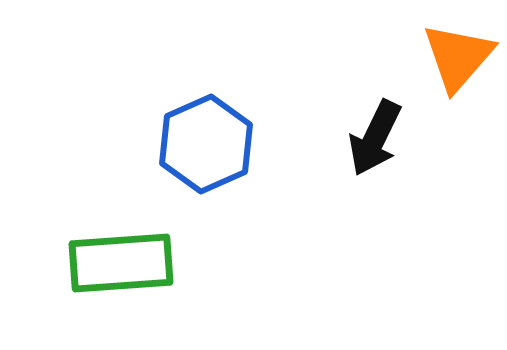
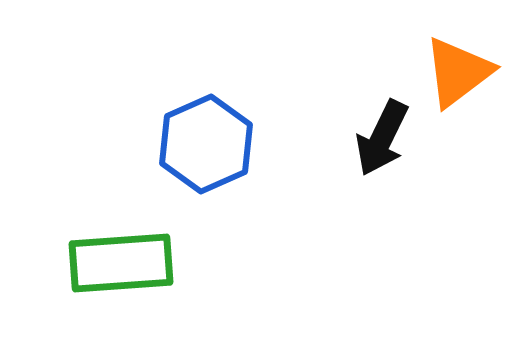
orange triangle: moved 15 px down; rotated 12 degrees clockwise
black arrow: moved 7 px right
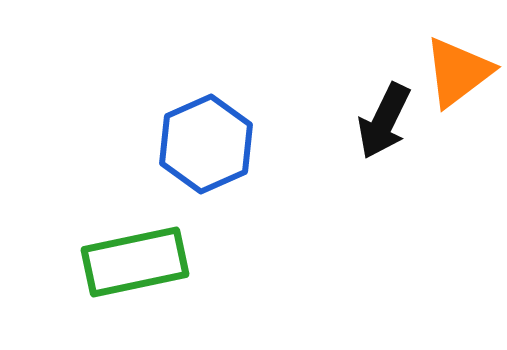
black arrow: moved 2 px right, 17 px up
green rectangle: moved 14 px right, 1 px up; rotated 8 degrees counterclockwise
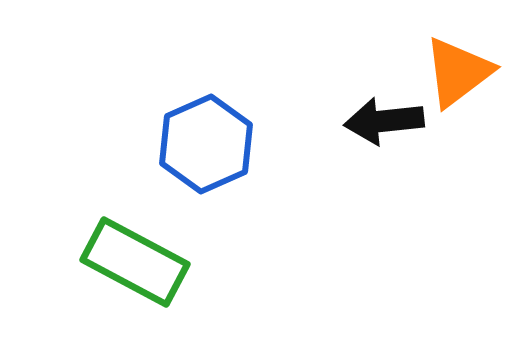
black arrow: rotated 58 degrees clockwise
green rectangle: rotated 40 degrees clockwise
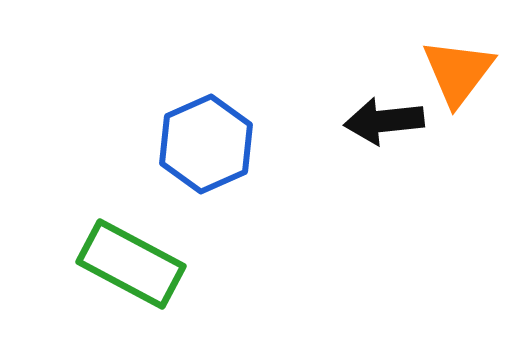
orange triangle: rotated 16 degrees counterclockwise
green rectangle: moved 4 px left, 2 px down
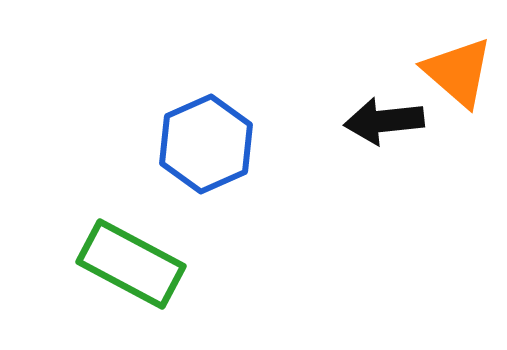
orange triangle: rotated 26 degrees counterclockwise
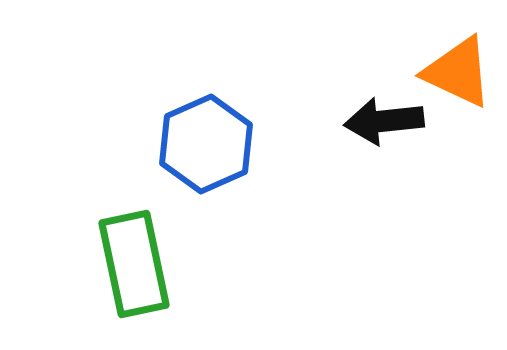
orange triangle: rotated 16 degrees counterclockwise
green rectangle: moved 3 px right; rotated 50 degrees clockwise
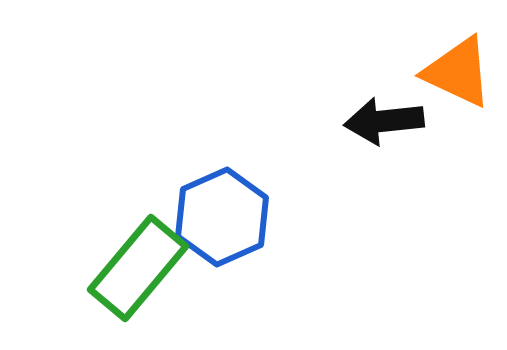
blue hexagon: moved 16 px right, 73 px down
green rectangle: moved 4 px right, 4 px down; rotated 52 degrees clockwise
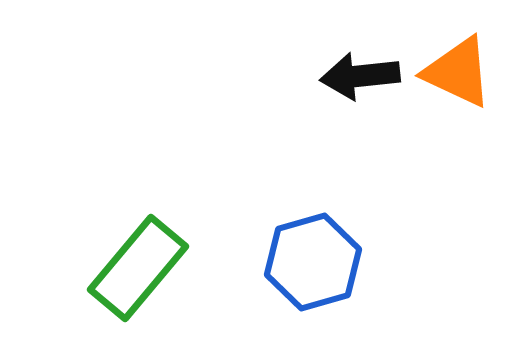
black arrow: moved 24 px left, 45 px up
blue hexagon: moved 91 px right, 45 px down; rotated 8 degrees clockwise
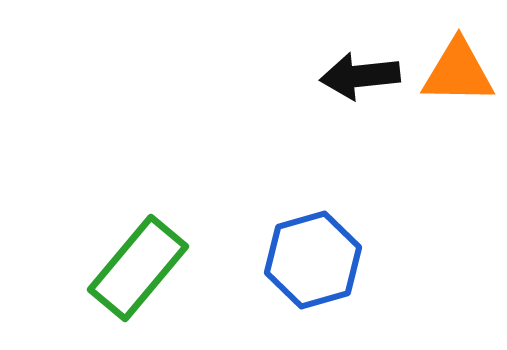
orange triangle: rotated 24 degrees counterclockwise
blue hexagon: moved 2 px up
